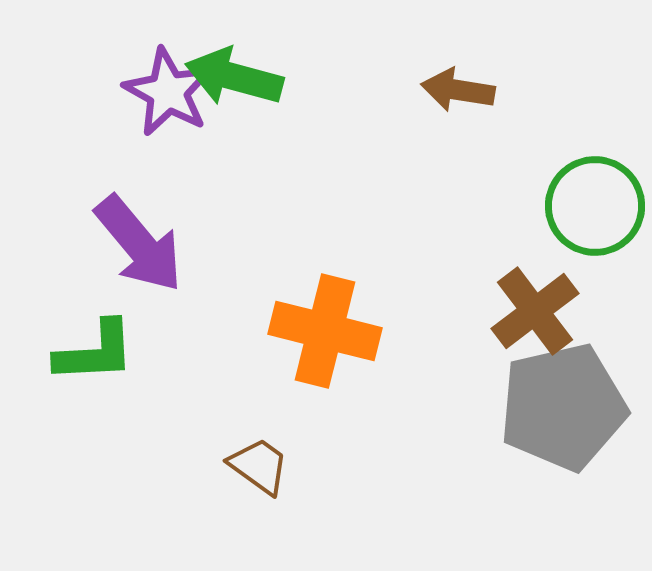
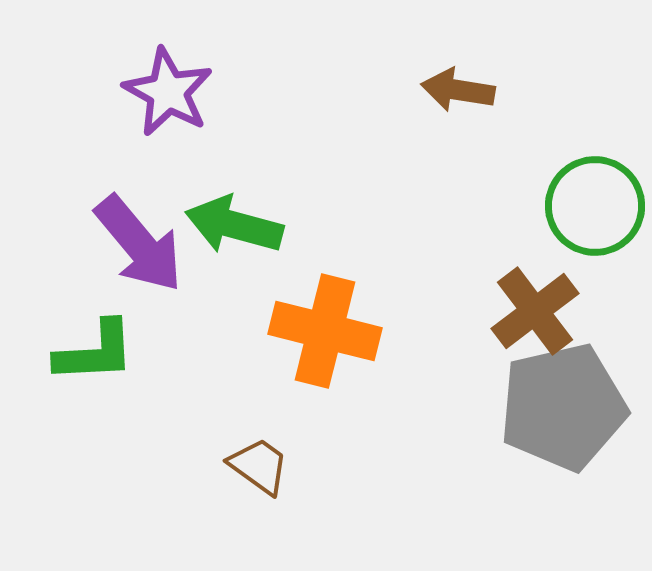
green arrow: moved 148 px down
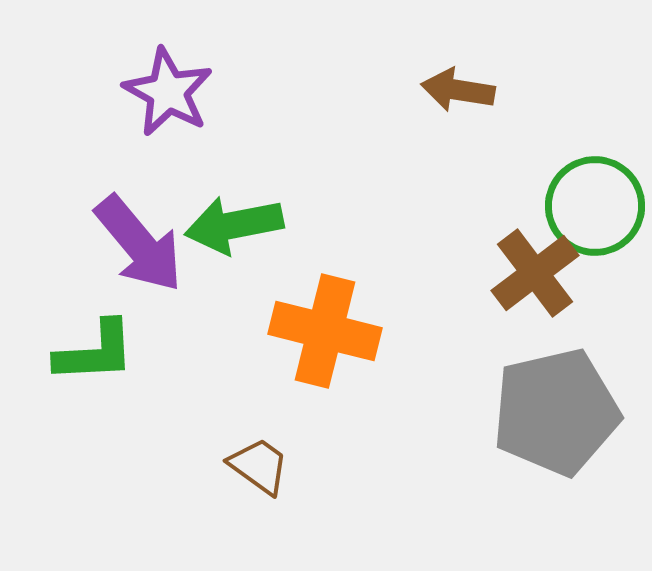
green arrow: rotated 26 degrees counterclockwise
brown cross: moved 38 px up
gray pentagon: moved 7 px left, 5 px down
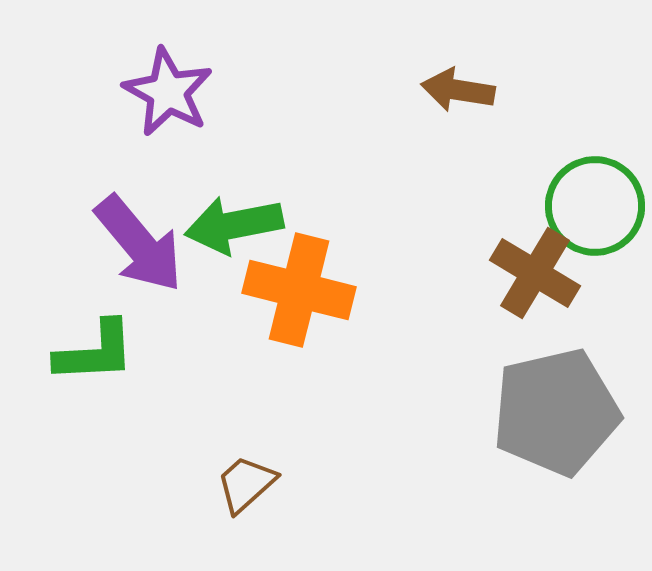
brown cross: rotated 22 degrees counterclockwise
orange cross: moved 26 px left, 41 px up
brown trapezoid: moved 13 px left, 18 px down; rotated 78 degrees counterclockwise
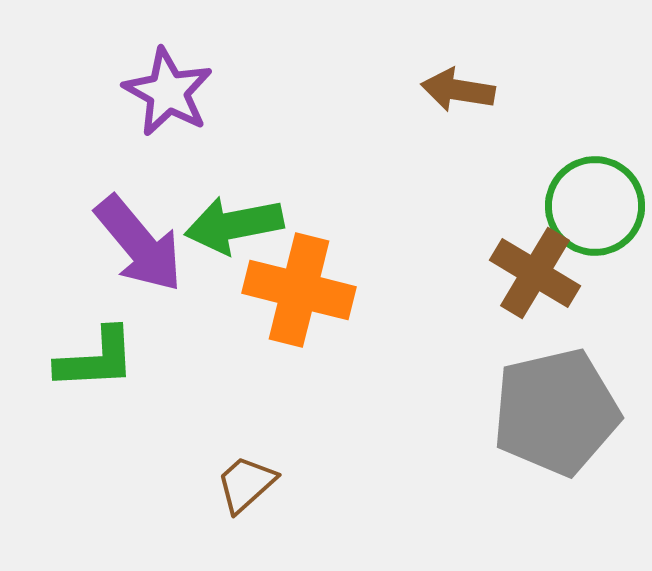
green L-shape: moved 1 px right, 7 px down
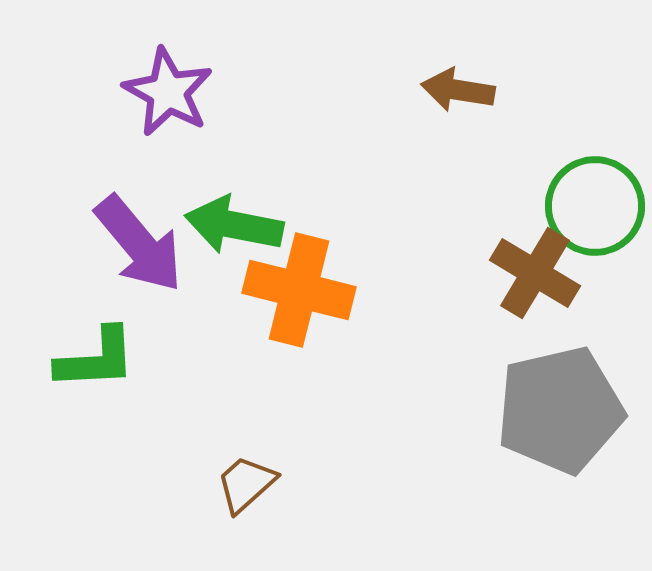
green arrow: rotated 22 degrees clockwise
gray pentagon: moved 4 px right, 2 px up
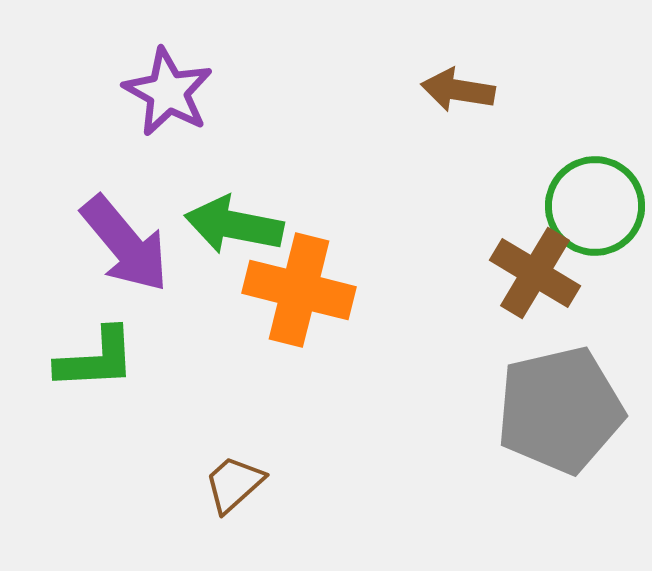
purple arrow: moved 14 px left
brown trapezoid: moved 12 px left
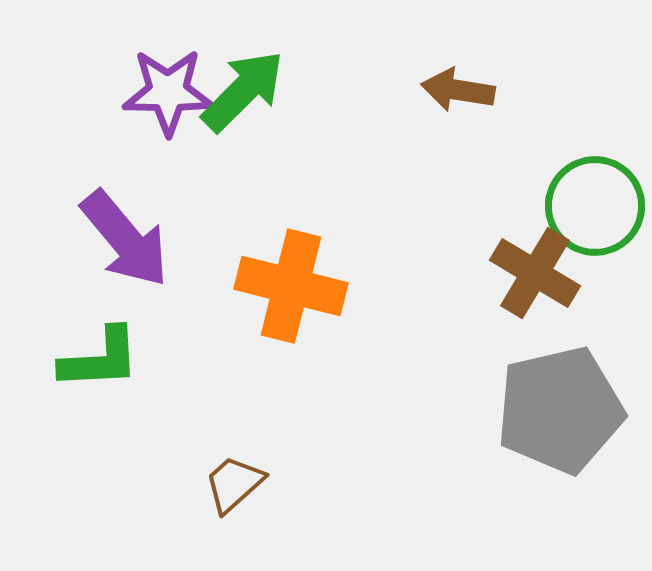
purple star: rotated 28 degrees counterclockwise
green arrow: moved 9 px right, 134 px up; rotated 124 degrees clockwise
purple arrow: moved 5 px up
orange cross: moved 8 px left, 4 px up
green L-shape: moved 4 px right
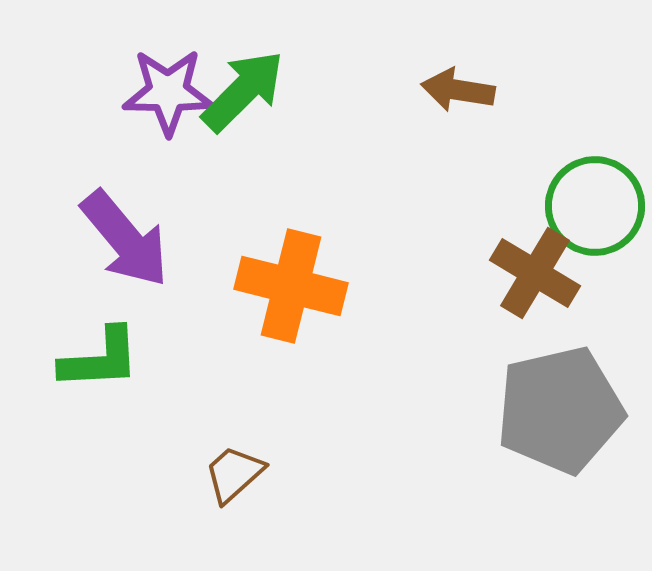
brown trapezoid: moved 10 px up
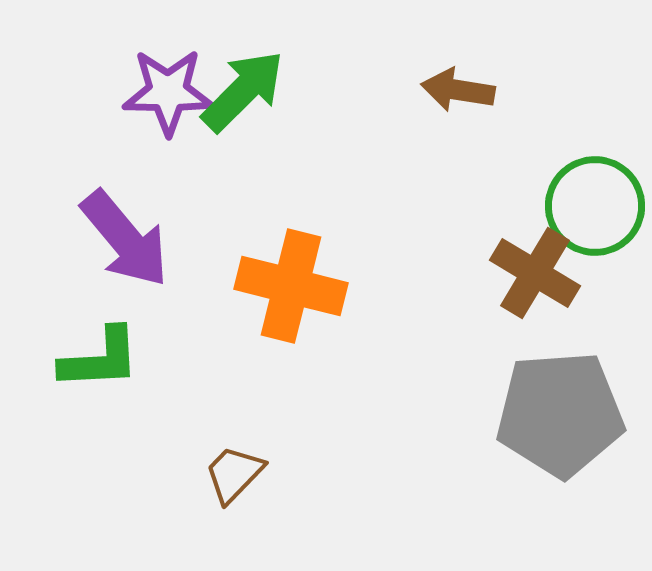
gray pentagon: moved 4 px down; rotated 9 degrees clockwise
brown trapezoid: rotated 4 degrees counterclockwise
